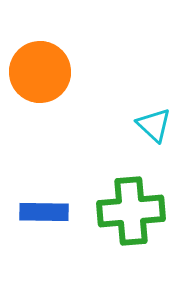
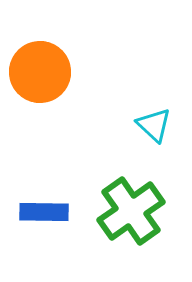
green cross: rotated 30 degrees counterclockwise
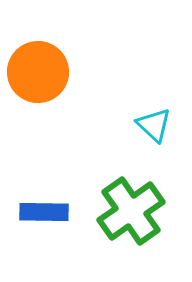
orange circle: moved 2 px left
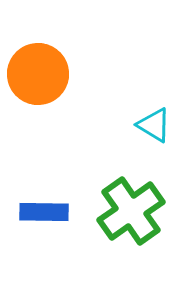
orange circle: moved 2 px down
cyan triangle: rotated 12 degrees counterclockwise
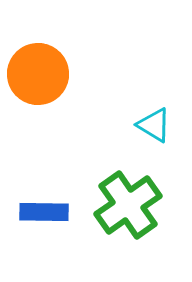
green cross: moved 3 px left, 6 px up
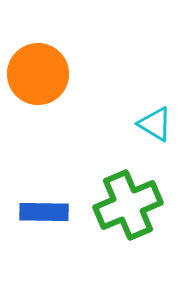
cyan triangle: moved 1 px right, 1 px up
green cross: rotated 12 degrees clockwise
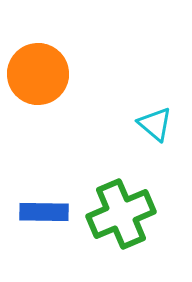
cyan triangle: rotated 9 degrees clockwise
green cross: moved 7 px left, 9 px down
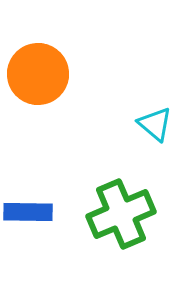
blue rectangle: moved 16 px left
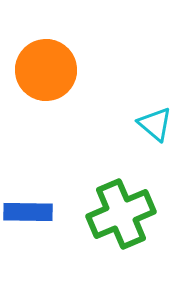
orange circle: moved 8 px right, 4 px up
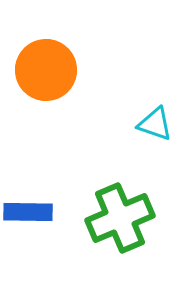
cyan triangle: rotated 21 degrees counterclockwise
green cross: moved 1 px left, 4 px down
